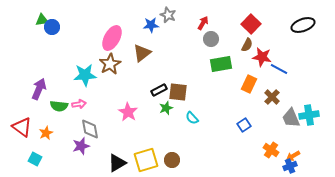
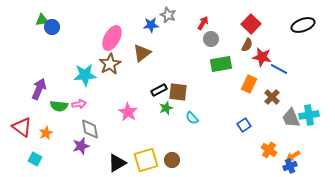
orange cross: moved 2 px left
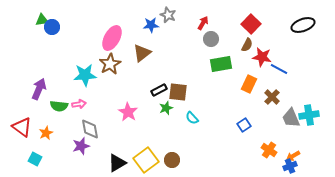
yellow square: rotated 20 degrees counterclockwise
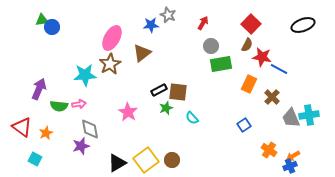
gray circle: moved 7 px down
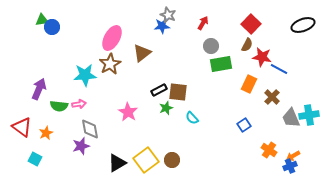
blue star: moved 11 px right, 1 px down
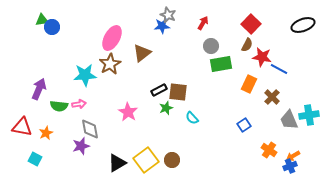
gray trapezoid: moved 2 px left, 2 px down
red triangle: rotated 25 degrees counterclockwise
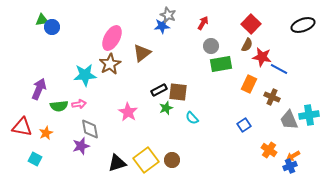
brown cross: rotated 21 degrees counterclockwise
green semicircle: rotated 12 degrees counterclockwise
black triangle: rotated 12 degrees clockwise
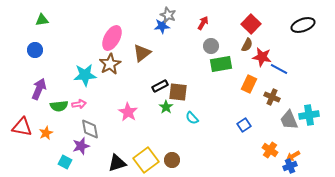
blue circle: moved 17 px left, 23 px down
black rectangle: moved 1 px right, 4 px up
green star: moved 1 px up; rotated 16 degrees counterclockwise
orange cross: moved 1 px right
cyan square: moved 30 px right, 3 px down
